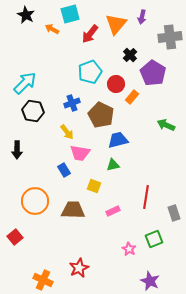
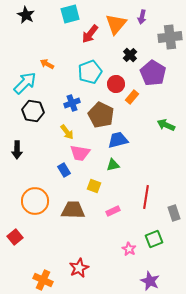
orange arrow: moved 5 px left, 35 px down
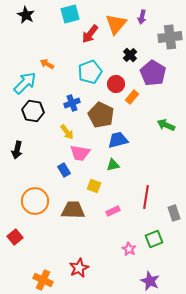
black arrow: rotated 12 degrees clockwise
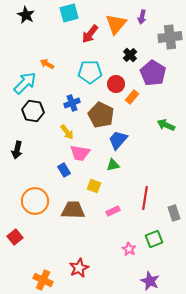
cyan square: moved 1 px left, 1 px up
cyan pentagon: rotated 20 degrees clockwise
blue trapezoid: rotated 35 degrees counterclockwise
red line: moved 1 px left, 1 px down
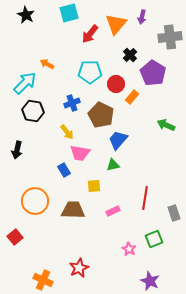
yellow square: rotated 24 degrees counterclockwise
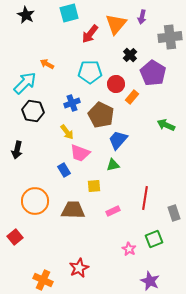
pink trapezoid: rotated 10 degrees clockwise
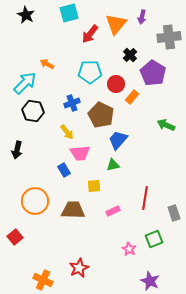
gray cross: moved 1 px left
pink trapezoid: rotated 25 degrees counterclockwise
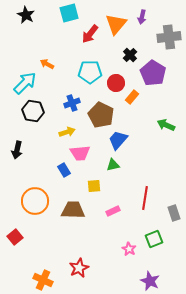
red circle: moved 1 px up
yellow arrow: rotated 70 degrees counterclockwise
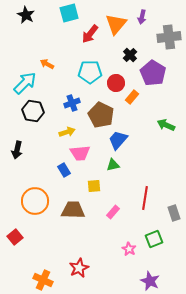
pink rectangle: moved 1 px down; rotated 24 degrees counterclockwise
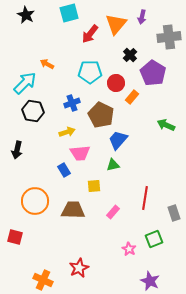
red square: rotated 35 degrees counterclockwise
